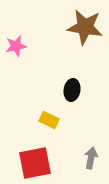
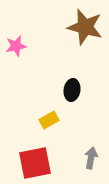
brown star: rotated 6 degrees clockwise
yellow rectangle: rotated 54 degrees counterclockwise
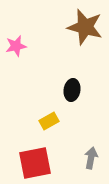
yellow rectangle: moved 1 px down
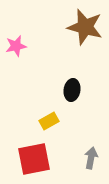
red square: moved 1 px left, 4 px up
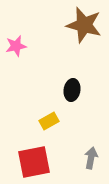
brown star: moved 1 px left, 2 px up
red square: moved 3 px down
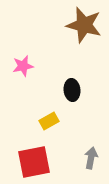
pink star: moved 7 px right, 20 px down
black ellipse: rotated 15 degrees counterclockwise
